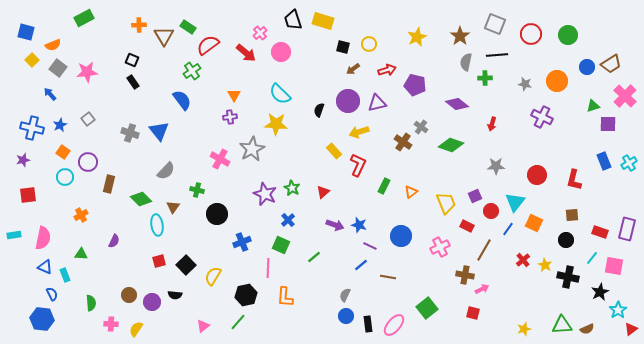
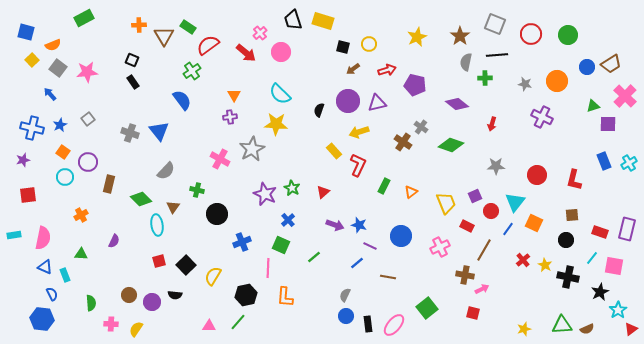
blue line at (361, 265): moved 4 px left, 2 px up
pink triangle at (203, 326): moved 6 px right; rotated 40 degrees clockwise
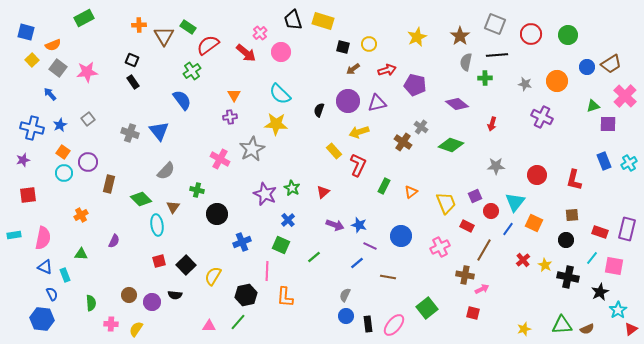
cyan circle at (65, 177): moved 1 px left, 4 px up
pink line at (268, 268): moved 1 px left, 3 px down
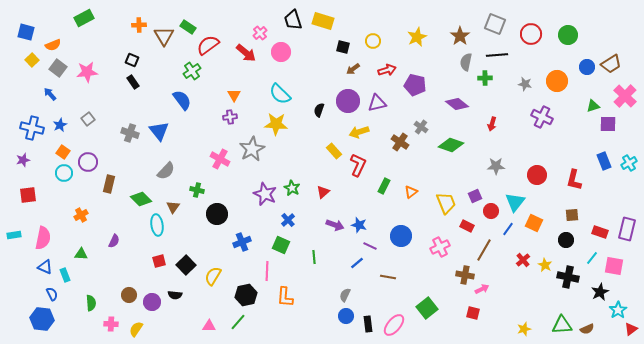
yellow circle at (369, 44): moved 4 px right, 3 px up
brown cross at (403, 142): moved 3 px left
green line at (314, 257): rotated 56 degrees counterclockwise
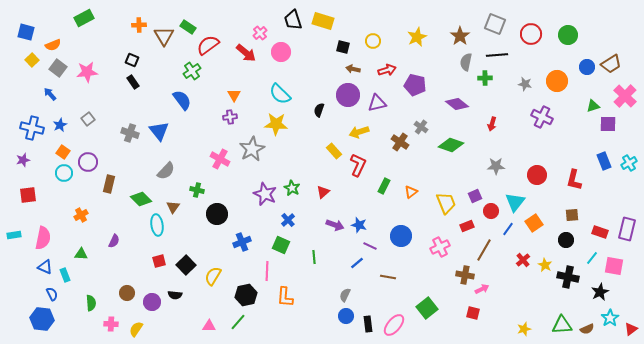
brown arrow at (353, 69): rotated 48 degrees clockwise
purple circle at (348, 101): moved 6 px up
orange square at (534, 223): rotated 30 degrees clockwise
red rectangle at (467, 226): rotated 48 degrees counterclockwise
brown circle at (129, 295): moved 2 px left, 2 px up
cyan star at (618, 310): moved 8 px left, 8 px down
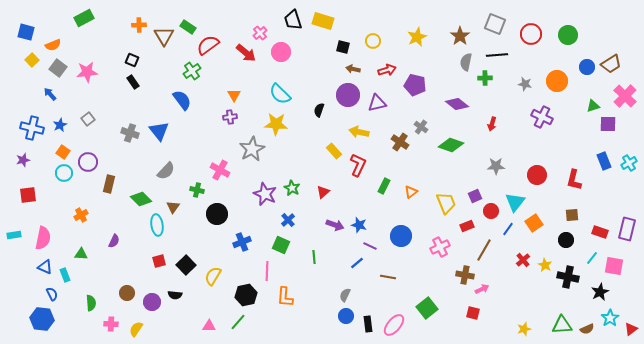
yellow arrow at (359, 132): rotated 30 degrees clockwise
pink cross at (220, 159): moved 11 px down
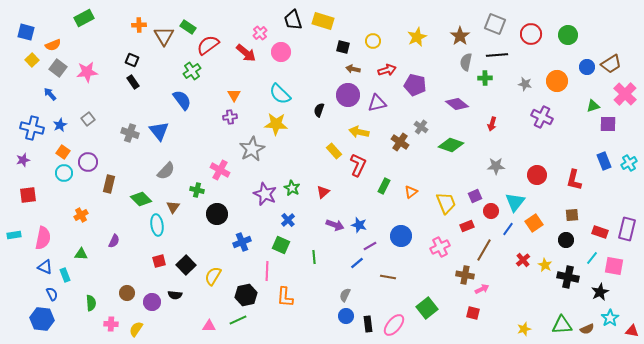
pink cross at (625, 96): moved 2 px up
purple line at (370, 246): rotated 56 degrees counterclockwise
green line at (238, 322): moved 2 px up; rotated 24 degrees clockwise
red triangle at (631, 329): moved 1 px right, 2 px down; rotated 48 degrees clockwise
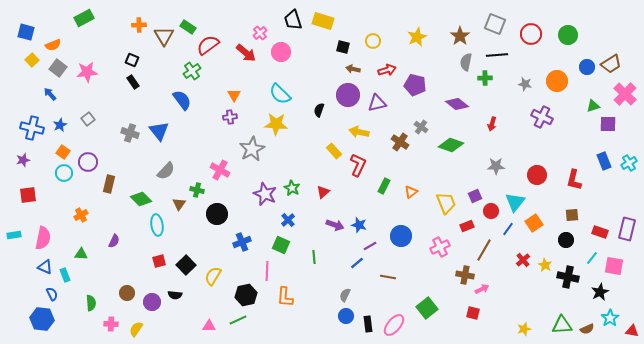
brown triangle at (173, 207): moved 6 px right, 3 px up
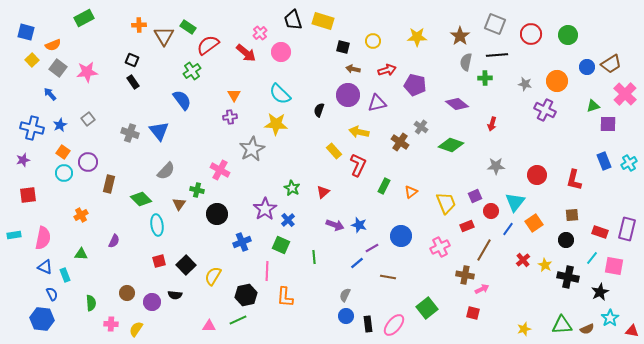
yellow star at (417, 37): rotated 24 degrees clockwise
purple cross at (542, 117): moved 3 px right, 7 px up
purple star at (265, 194): moved 15 px down; rotated 15 degrees clockwise
purple line at (370, 246): moved 2 px right, 2 px down
